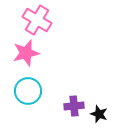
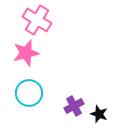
cyan circle: moved 1 px right, 2 px down
purple cross: rotated 24 degrees counterclockwise
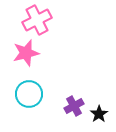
pink cross: rotated 32 degrees clockwise
cyan circle: moved 1 px down
black star: rotated 18 degrees clockwise
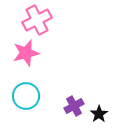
cyan circle: moved 3 px left, 2 px down
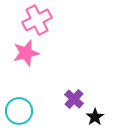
cyan circle: moved 7 px left, 15 px down
purple cross: moved 7 px up; rotated 18 degrees counterclockwise
black star: moved 4 px left, 3 px down
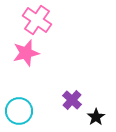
pink cross: rotated 28 degrees counterclockwise
purple cross: moved 2 px left, 1 px down
black star: moved 1 px right
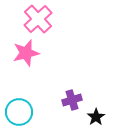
pink cross: moved 1 px right, 1 px up; rotated 12 degrees clockwise
purple cross: rotated 30 degrees clockwise
cyan circle: moved 1 px down
